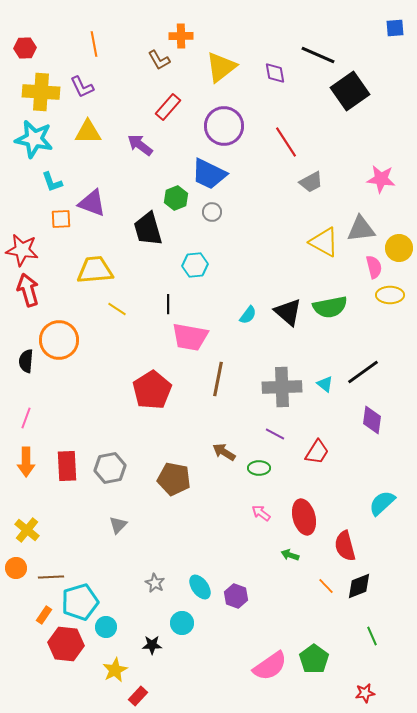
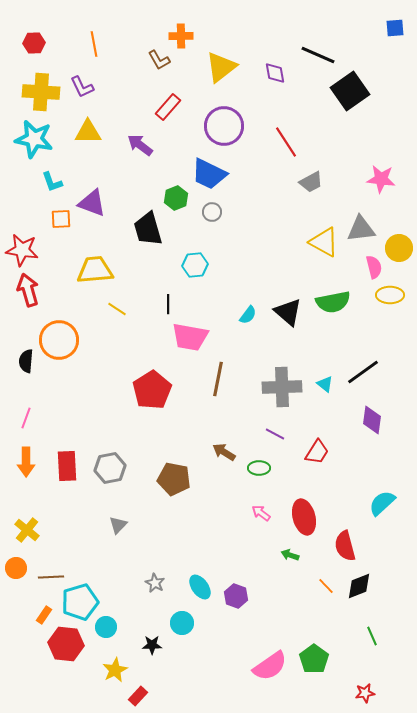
red hexagon at (25, 48): moved 9 px right, 5 px up
green semicircle at (330, 307): moved 3 px right, 5 px up
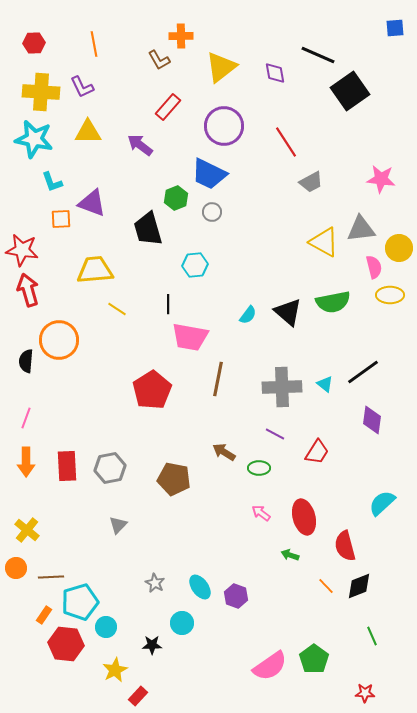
red star at (365, 693): rotated 12 degrees clockwise
